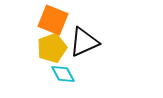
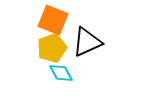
black triangle: moved 3 px right
cyan diamond: moved 2 px left, 1 px up
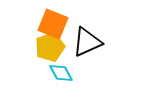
orange square: moved 4 px down
yellow pentagon: moved 2 px left, 1 px up
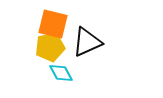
orange square: rotated 8 degrees counterclockwise
yellow pentagon: rotated 8 degrees clockwise
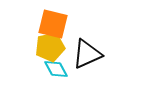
black triangle: moved 12 px down
cyan diamond: moved 5 px left, 4 px up
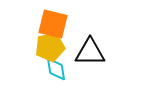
black triangle: moved 3 px right, 2 px up; rotated 24 degrees clockwise
cyan diamond: rotated 20 degrees clockwise
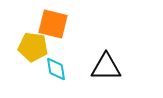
yellow pentagon: moved 17 px left; rotated 20 degrees clockwise
black triangle: moved 16 px right, 15 px down
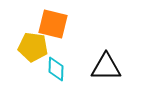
cyan diamond: rotated 10 degrees clockwise
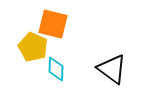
yellow pentagon: rotated 16 degrees clockwise
black triangle: moved 6 px right, 2 px down; rotated 36 degrees clockwise
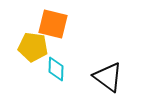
yellow pentagon: rotated 16 degrees counterclockwise
black triangle: moved 4 px left, 8 px down
